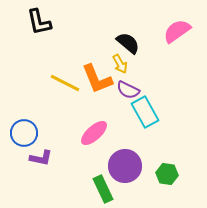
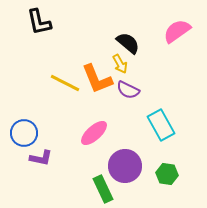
cyan rectangle: moved 16 px right, 13 px down
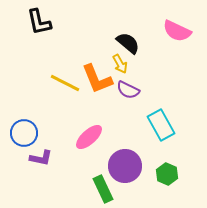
pink semicircle: rotated 120 degrees counterclockwise
pink ellipse: moved 5 px left, 4 px down
green hexagon: rotated 15 degrees clockwise
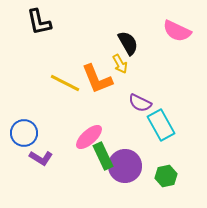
black semicircle: rotated 20 degrees clockwise
purple semicircle: moved 12 px right, 13 px down
purple L-shape: rotated 20 degrees clockwise
green hexagon: moved 1 px left, 2 px down; rotated 25 degrees clockwise
green rectangle: moved 33 px up
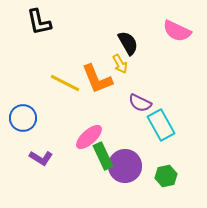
blue circle: moved 1 px left, 15 px up
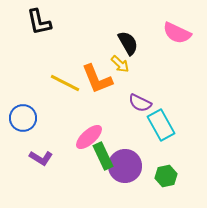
pink semicircle: moved 2 px down
yellow arrow: rotated 18 degrees counterclockwise
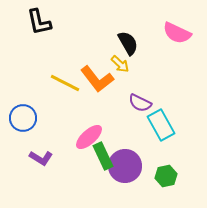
orange L-shape: rotated 16 degrees counterclockwise
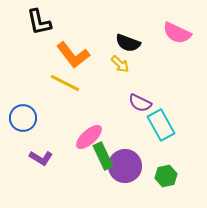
black semicircle: rotated 140 degrees clockwise
orange L-shape: moved 24 px left, 24 px up
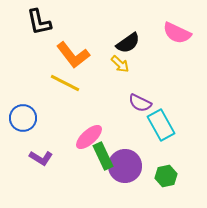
black semicircle: rotated 55 degrees counterclockwise
